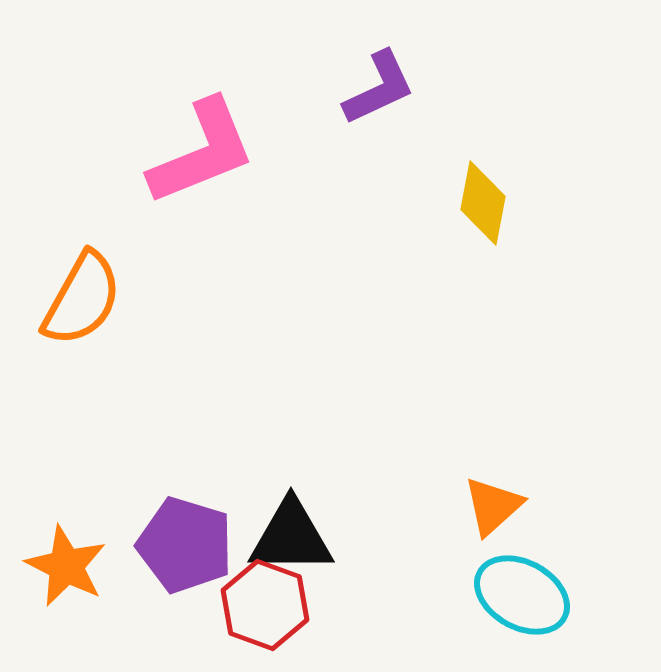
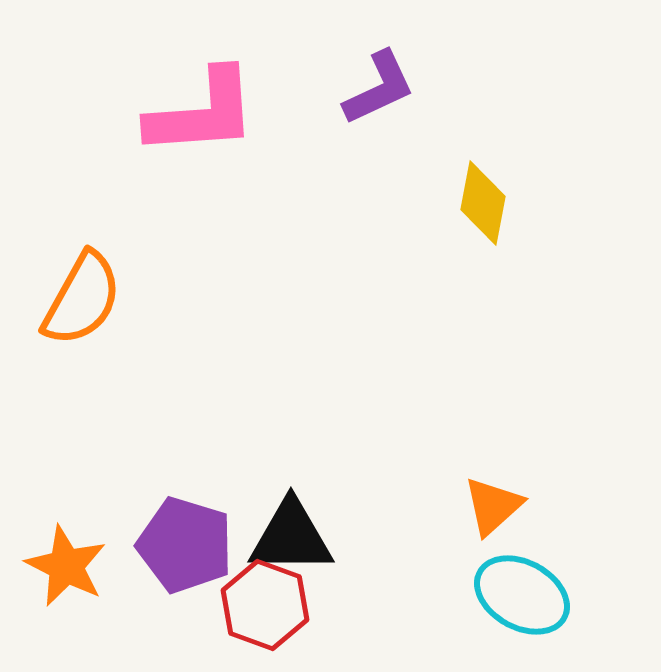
pink L-shape: moved 39 px up; rotated 18 degrees clockwise
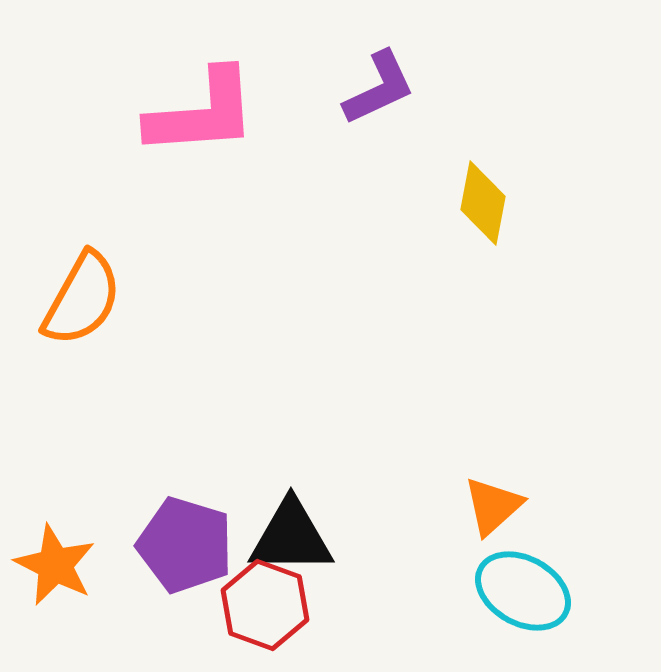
orange star: moved 11 px left, 1 px up
cyan ellipse: moved 1 px right, 4 px up
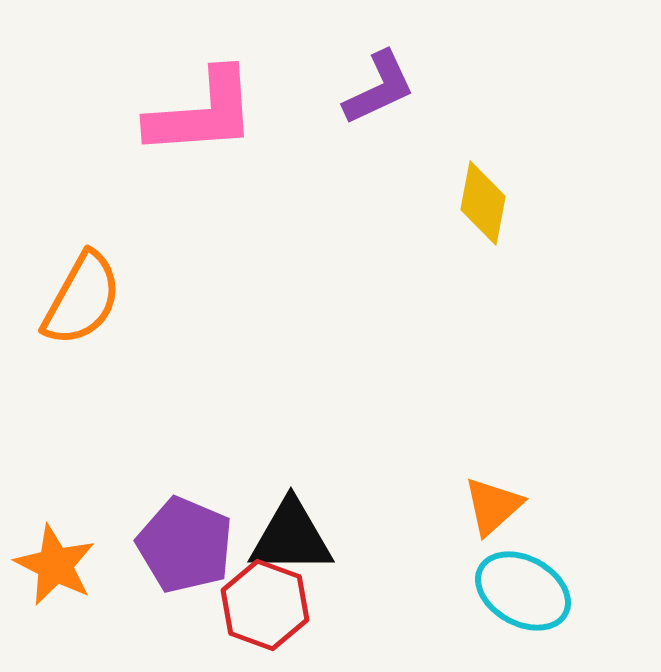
purple pentagon: rotated 6 degrees clockwise
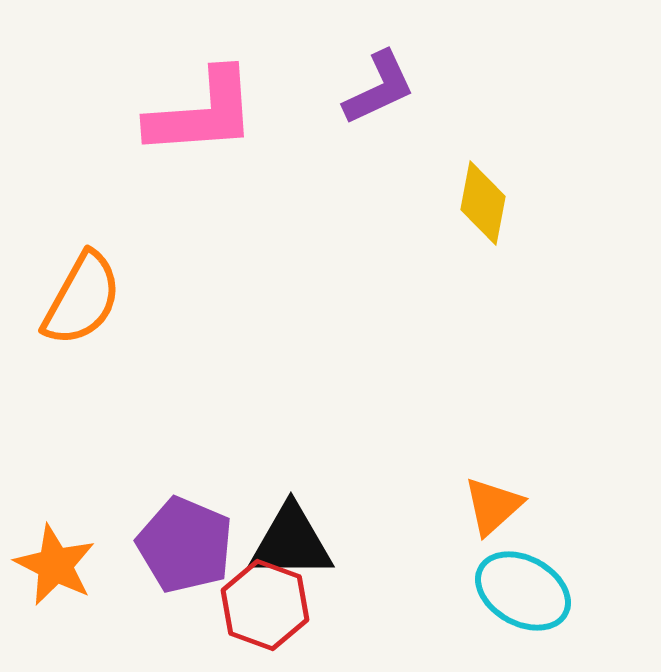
black triangle: moved 5 px down
